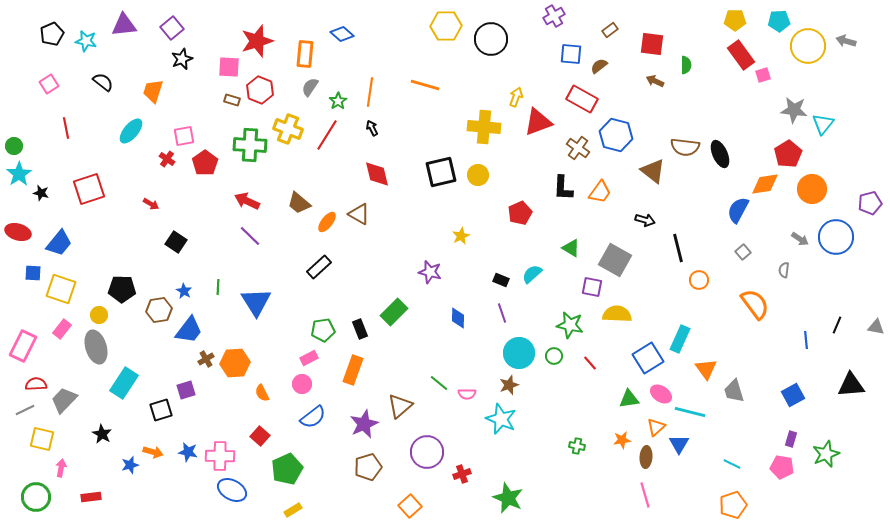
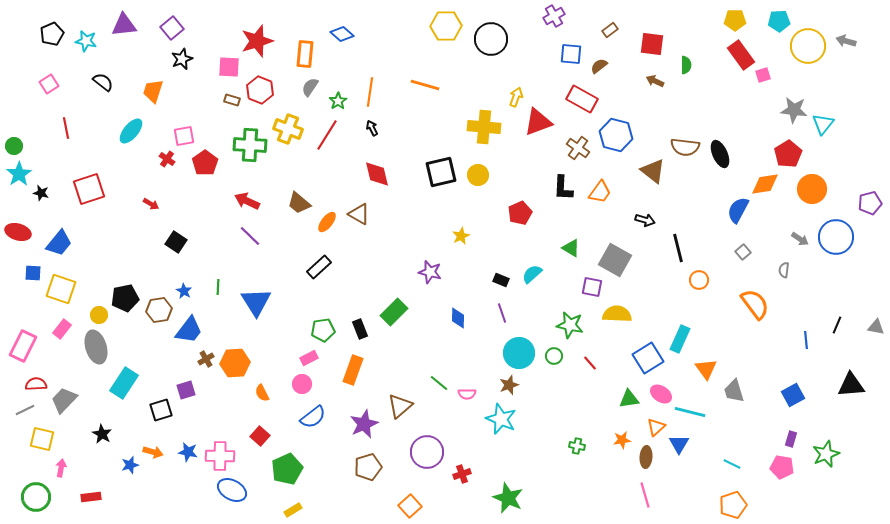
black pentagon at (122, 289): moved 3 px right, 9 px down; rotated 12 degrees counterclockwise
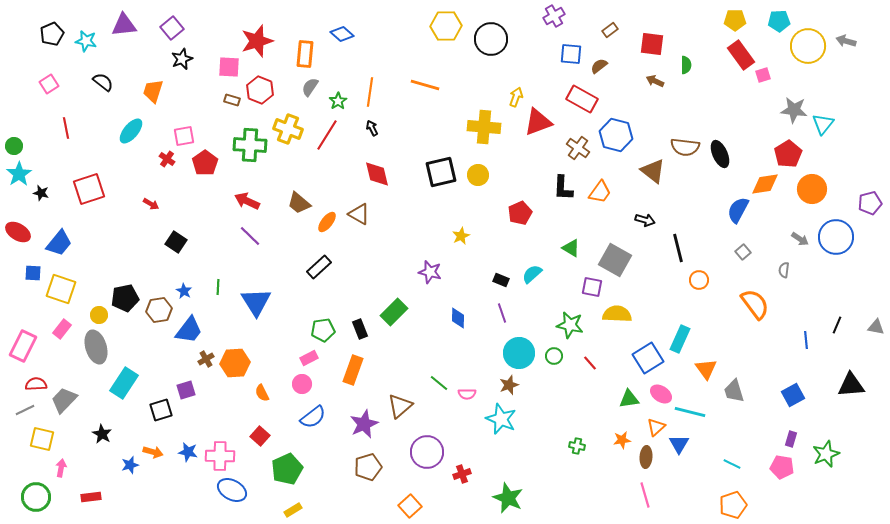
red ellipse at (18, 232): rotated 15 degrees clockwise
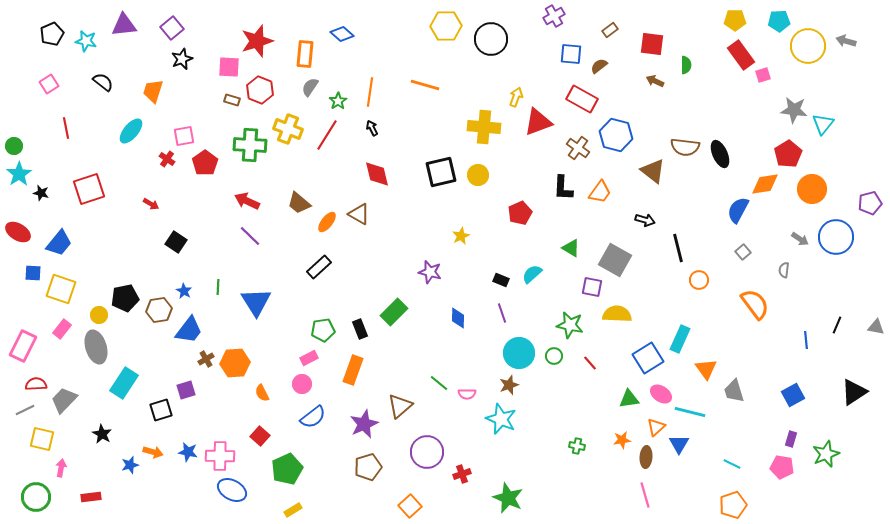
black triangle at (851, 385): moved 3 px right, 7 px down; rotated 28 degrees counterclockwise
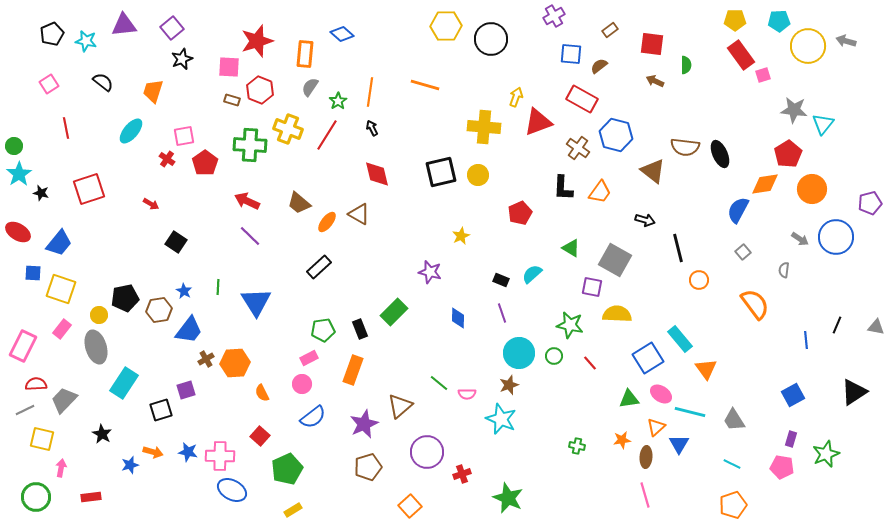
cyan rectangle at (680, 339): rotated 64 degrees counterclockwise
gray trapezoid at (734, 391): moved 29 px down; rotated 15 degrees counterclockwise
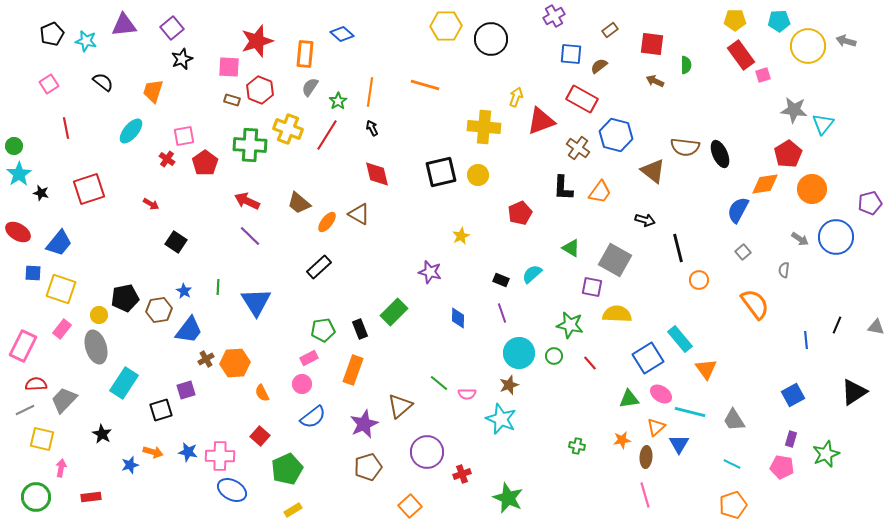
red triangle at (538, 122): moved 3 px right, 1 px up
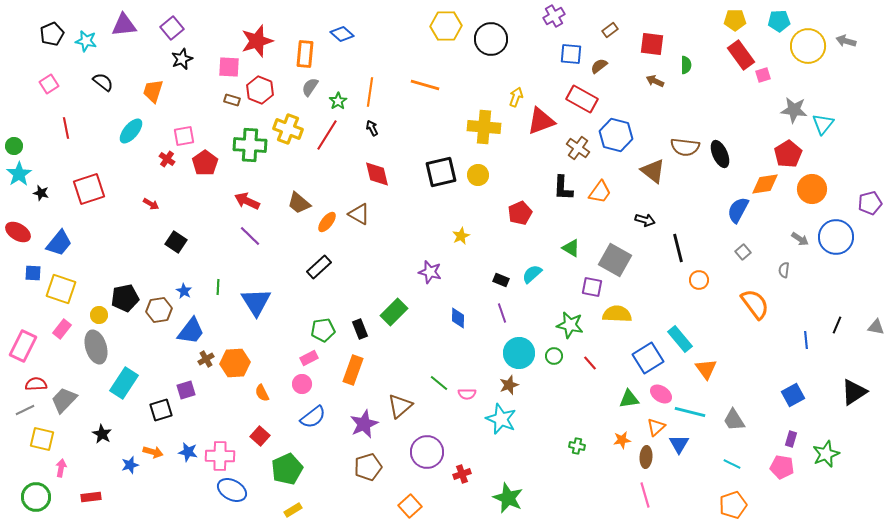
blue trapezoid at (189, 330): moved 2 px right, 1 px down
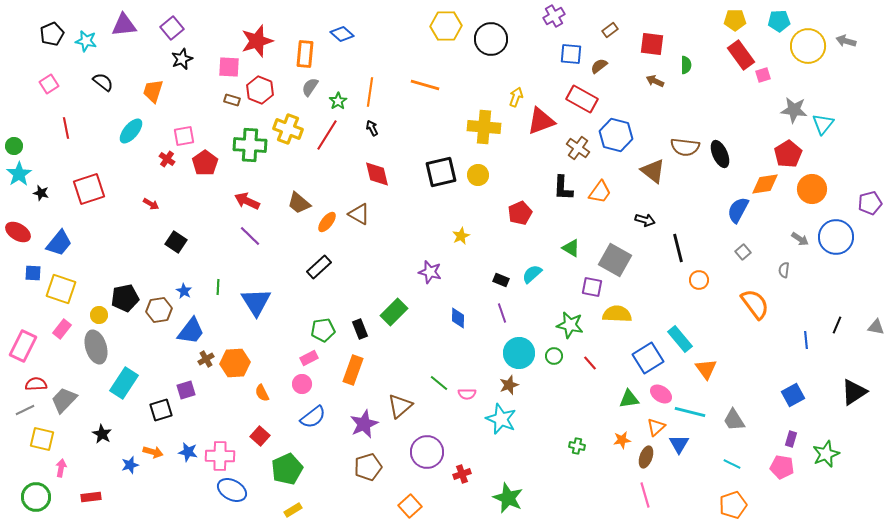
brown ellipse at (646, 457): rotated 15 degrees clockwise
